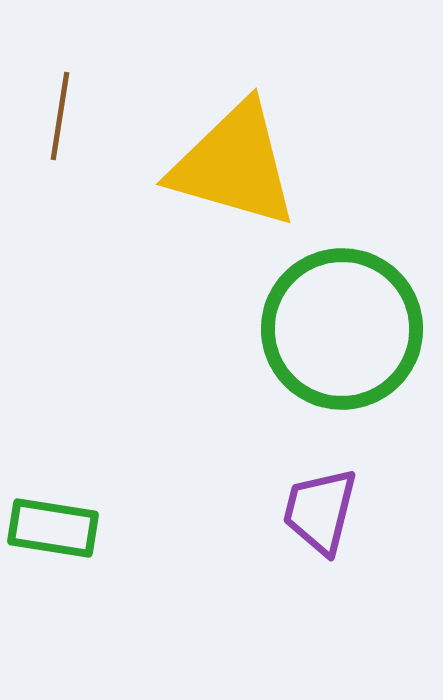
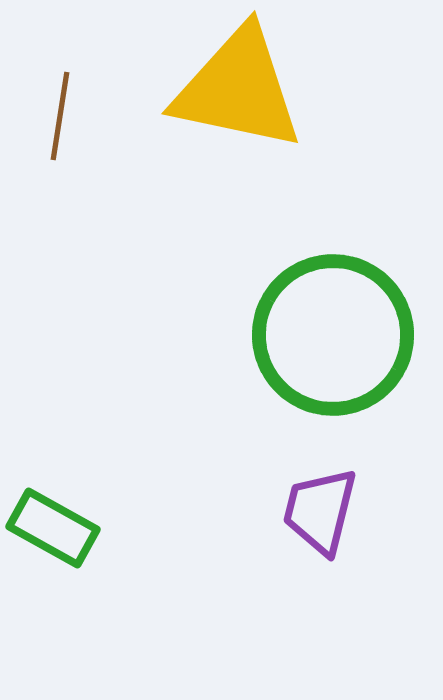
yellow triangle: moved 4 px right, 76 px up; rotated 4 degrees counterclockwise
green circle: moved 9 px left, 6 px down
green rectangle: rotated 20 degrees clockwise
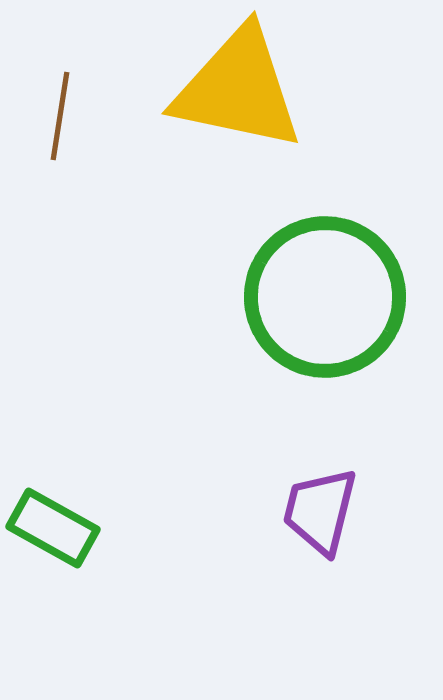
green circle: moved 8 px left, 38 px up
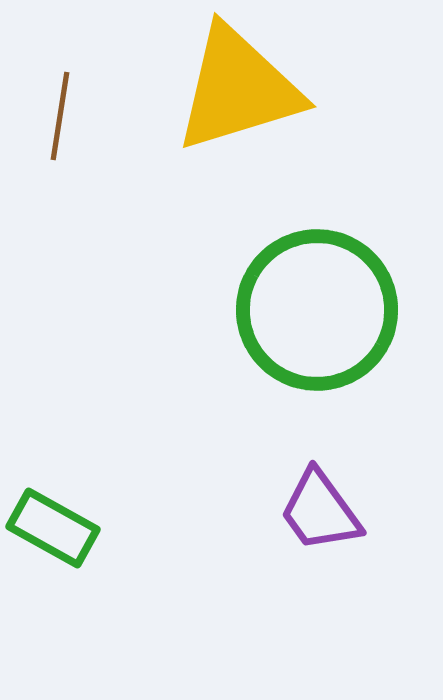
yellow triangle: rotated 29 degrees counterclockwise
green circle: moved 8 px left, 13 px down
purple trapezoid: rotated 50 degrees counterclockwise
